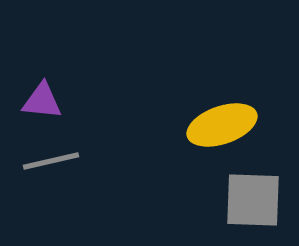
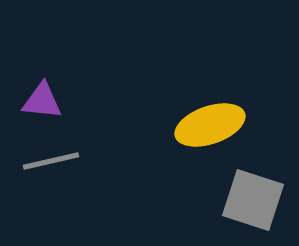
yellow ellipse: moved 12 px left
gray square: rotated 16 degrees clockwise
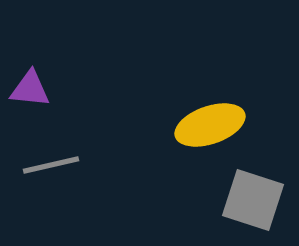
purple triangle: moved 12 px left, 12 px up
gray line: moved 4 px down
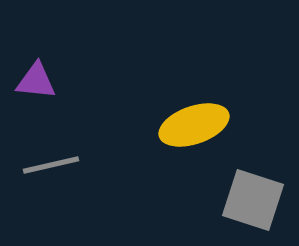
purple triangle: moved 6 px right, 8 px up
yellow ellipse: moved 16 px left
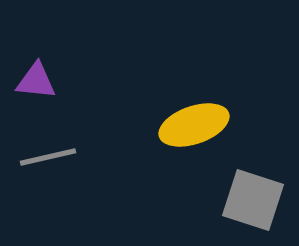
gray line: moved 3 px left, 8 px up
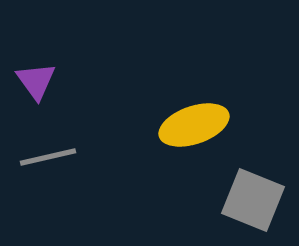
purple triangle: rotated 48 degrees clockwise
gray square: rotated 4 degrees clockwise
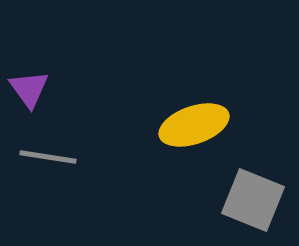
purple triangle: moved 7 px left, 8 px down
gray line: rotated 22 degrees clockwise
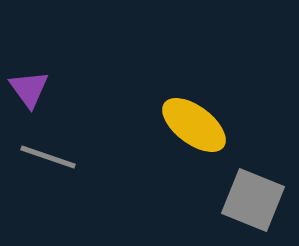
yellow ellipse: rotated 56 degrees clockwise
gray line: rotated 10 degrees clockwise
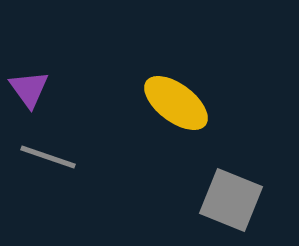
yellow ellipse: moved 18 px left, 22 px up
gray square: moved 22 px left
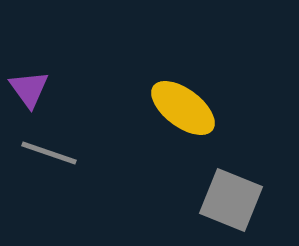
yellow ellipse: moved 7 px right, 5 px down
gray line: moved 1 px right, 4 px up
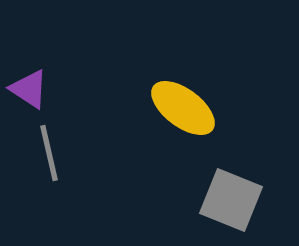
purple triangle: rotated 21 degrees counterclockwise
gray line: rotated 58 degrees clockwise
